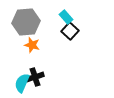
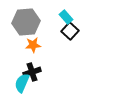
orange star: moved 1 px right; rotated 21 degrees counterclockwise
black cross: moved 3 px left, 5 px up
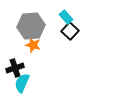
gray hexagon: moved 5 px right, 4 px down
orange star: rotated 21 degrees clockwise
black cross: moved 17 px left, 4 px up
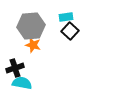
cyan rectangle: rotated 56 degrees counterclockwise
cyan semicircle: rotated 78 degrees clockwise
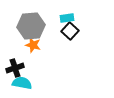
cyan rectangle: moved 1 px right, 1 px down
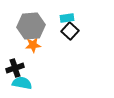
orange star: rotated 21 degrees counterclockwise
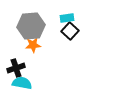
black cross: moved 1 px right
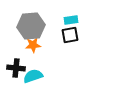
cyan rectangle: moved 4 px right, 2 px down
black square: moved 4 px down; rotated 36 degrees clockwise
black cross: rotated 24 degrees clockwise
cyan semicircle: moved 11 px right, 7 px up; rotated 30 degrees counterclockwise
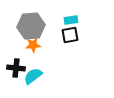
cyan semicircle: rotated 18 degrees counterclockwise
